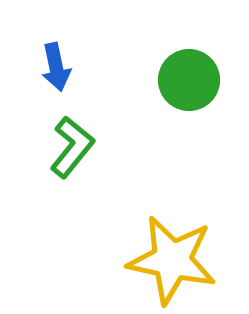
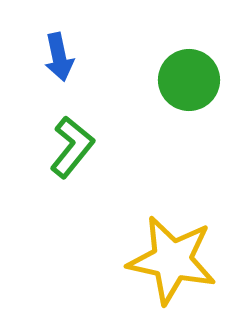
blue arrow: moved 3 px right, 10 px up
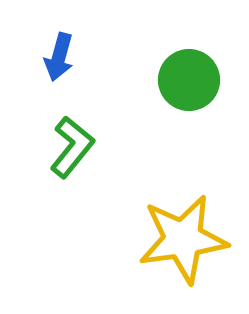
blue arrow: rotated 27 degrees clockwise
yellow star: moved 11 px right, 21 px up; rotated 20 degrees counterclockwise
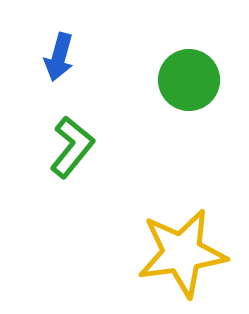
yellow star: moved 1 px left, 14 px down
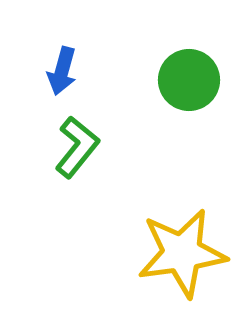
blue arrow: moved 3 px right, 14 px down
green L-shape: moved 5 px right
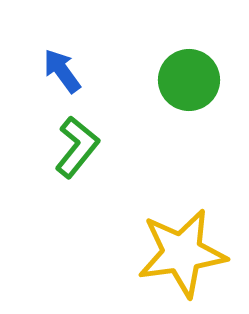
blue arrow: rotated 129 degrees clockwise
